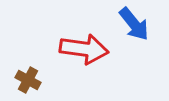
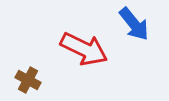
red arrow: rotated 18 degrees clockwise
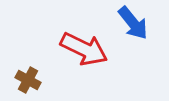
blue arrow: moved 1 px left, 1 px up
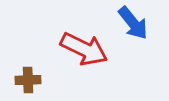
brown cross: rotated 30 degrees counterclockwise
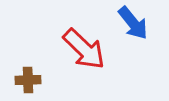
red arrow: rotated 18 degrees clockwise
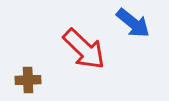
blue arrow: rotated 12 degrees counterclockwise
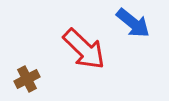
brown cross: moved 1 px left, 1 px up; rotated 25 degrees counterclockwise
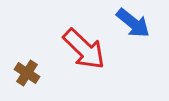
brown cross: moved 6 px up; rotated 30 degrees counterclockwise
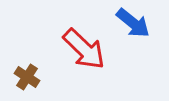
brown cross: moved 4 px down
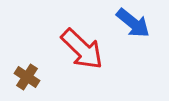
red arrow: moved 2 px left
